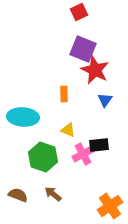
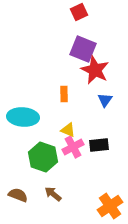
pink cross: moved 10 px left, 7 px up
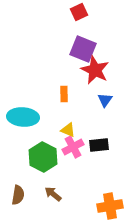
green hexagon: rotated 8 degrees clockwise
brown semicircle: rotated 78 degrees clockwise
orange cross: rotated 25 degrees clockwise
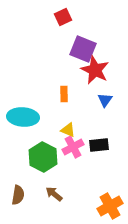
red square: moved 16 px left, 5 px down
brown arrow: moved 1 px right
orange cross: rotated 20 degrees counterclockwise
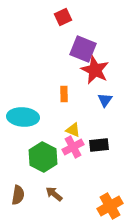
yellow triangle: moved 5 px right
